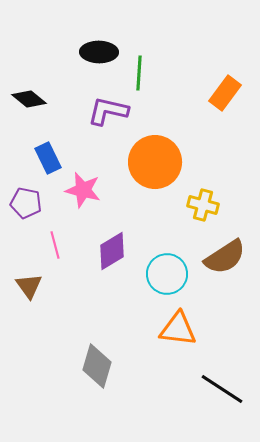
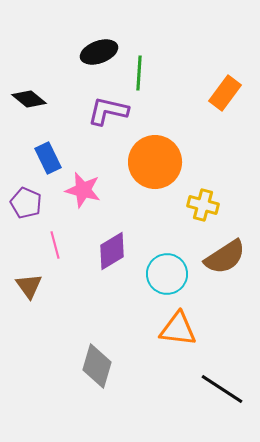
black ellipse: rotated 21 degrees counterclockwise
purple pentagon: rotated 12 degrees clockwise
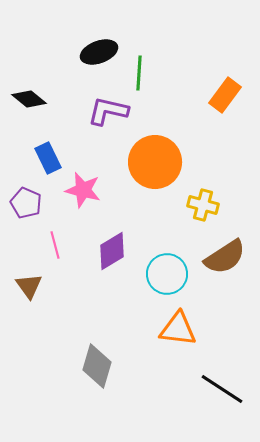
orange rectangle: moved 2 px down
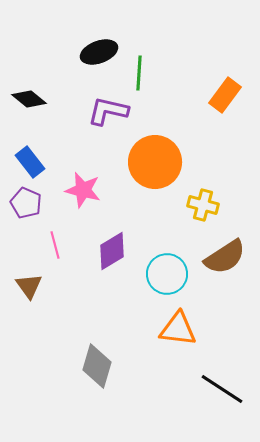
blue rectangle: moved 18 px left, 4 px down; rotated 12 degrees counterclockwise
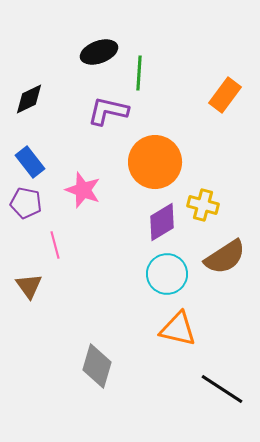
black diamond: rotated 64 degrees counterclockwise
pink star: rotated 6 degrees clockwise
purple pentagon: rotated 12 degrees counterclockwise
purple diamond: moved 50 px right, 29 px up
orange triangle: rotated 6 degrees clockwise
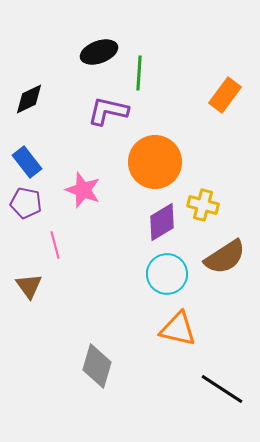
blue rectangle: moved 3 px left
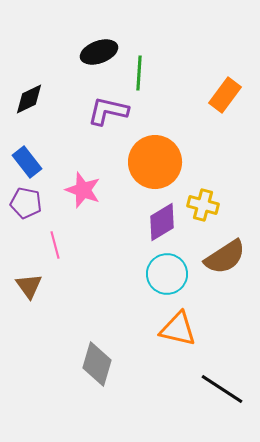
gray diamond: moved 2 px up
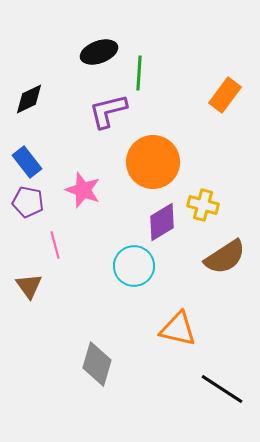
purple L-shape: rotated 27 degrees counterclockwise
orange circle: moved 2 px left
purple pentagon: moved 2 px right, 1 px up
cyan circle: moved 33 px left, 8 px up
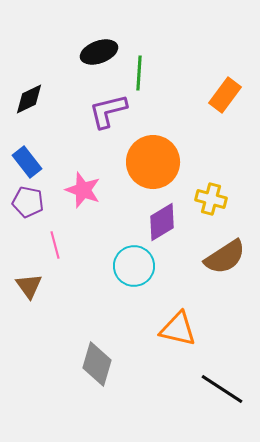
yellow cross: moved 8 px right, 6 px up
